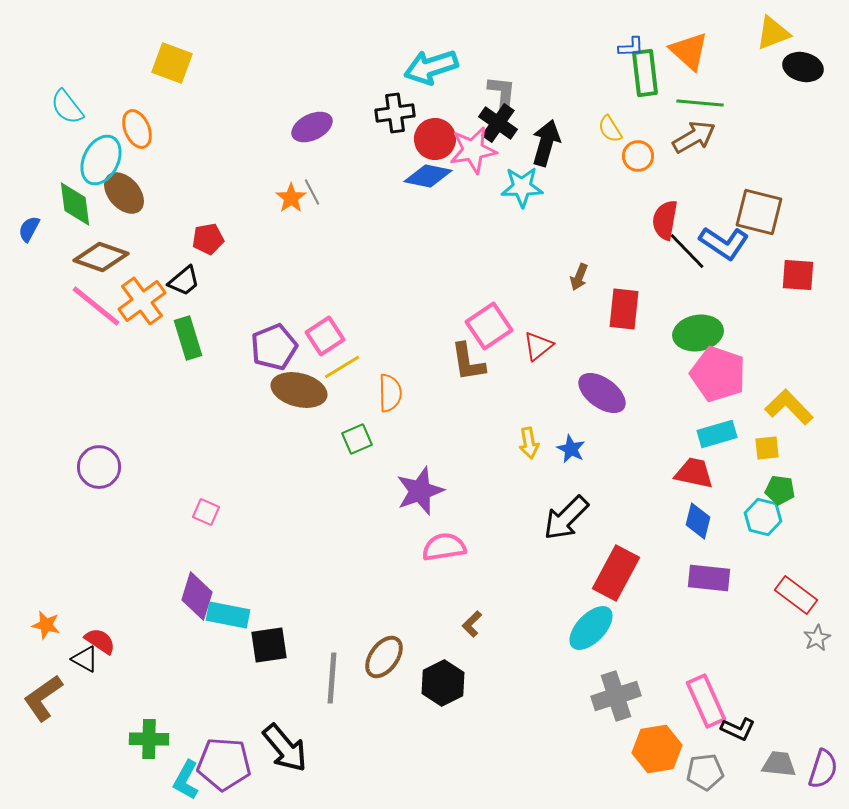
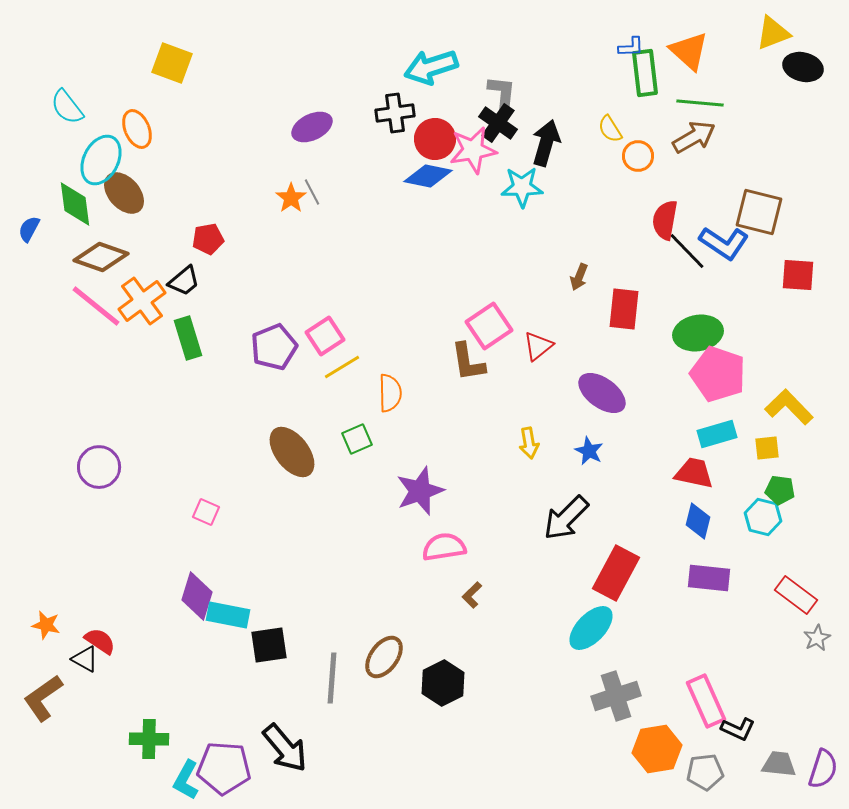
brown ellipse at (299, 390): moved 7 px left, 62 px down; rotated 38 degrees clockwise
blue star at (571, 449): moved 18 px right, 2 px down
brown L-shape at (472, 624): moved 29 px up
purple pentagon at (224, 764): moved 4 px down
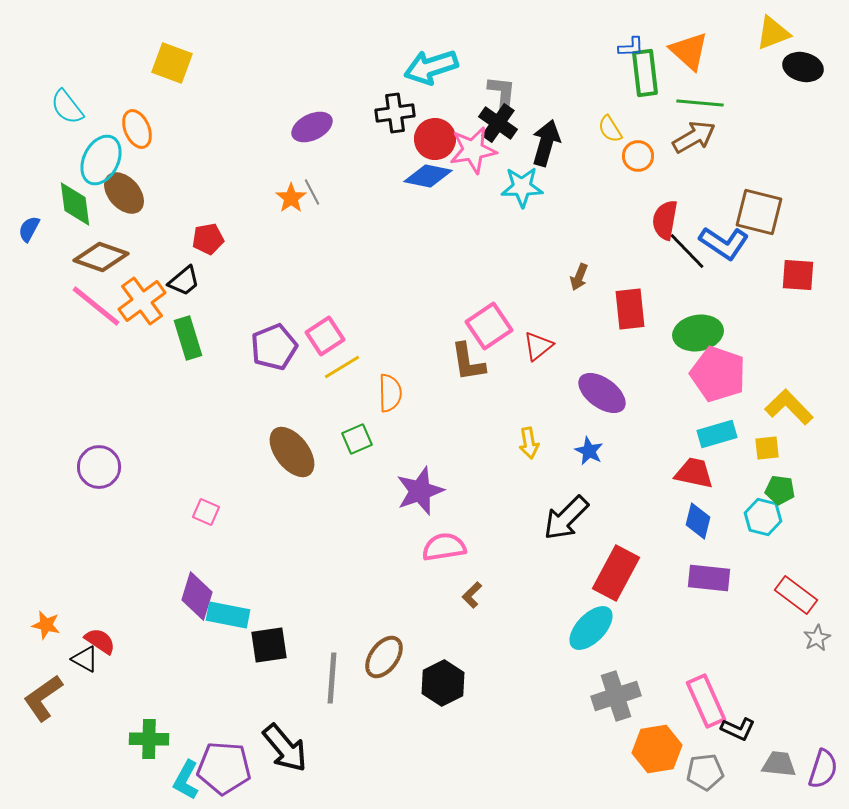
red rectangle at (624, 309): moved 6 px right; rotated 12 degrees counterclockwise
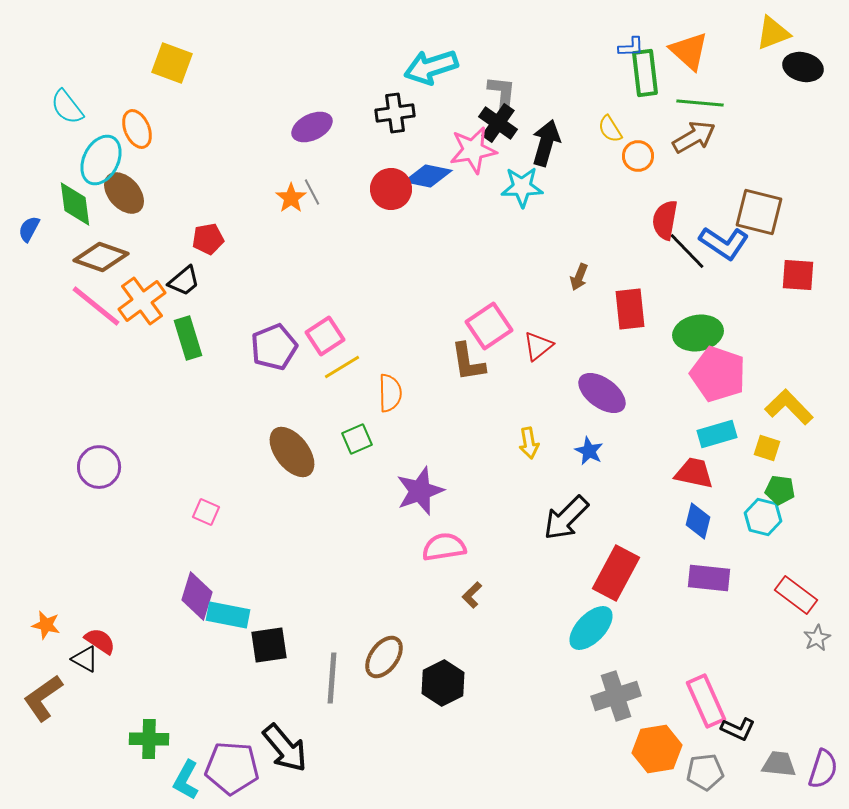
red circle at (435, 139): moved 44 px left, 50 px down
yellow square at (767, 448): rotated 24 degrees clockwise
purple pentagon at (224, 768): moved 8 px right
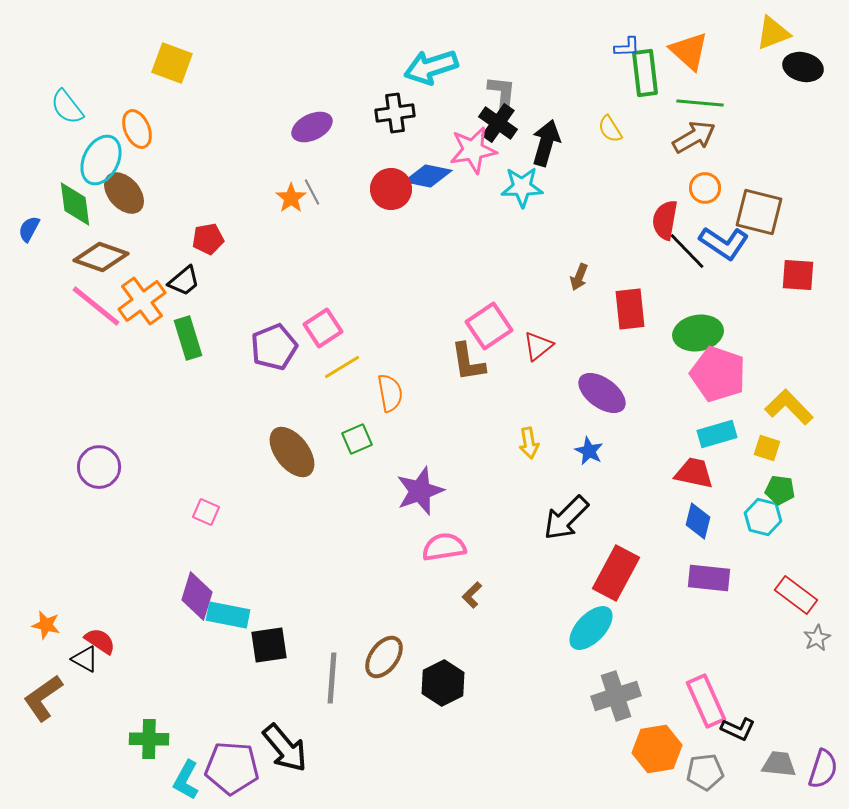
blue L-shape at (631, 47): moved 4 px left
orange circle at (638, 156): moved 67 px right, 32 px down
pink square at (325, 336): moved 2 px left, 8 px up
orange semicircle at (390, 393): rotated 9 degrees counterclockwise
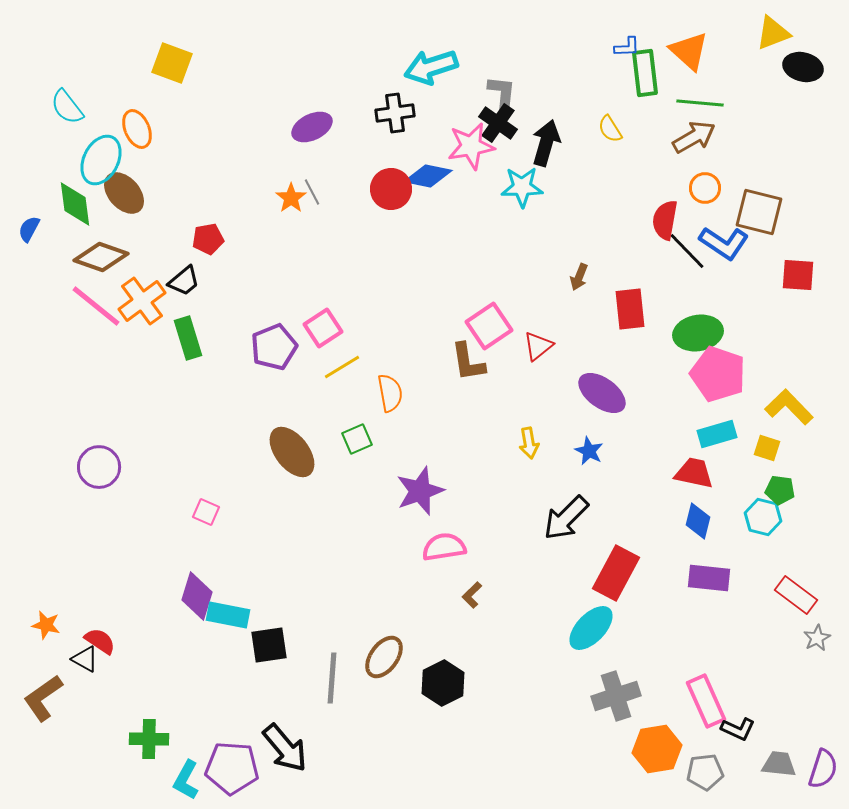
pink star at (473, 150): moved 2 px left, 4 px up
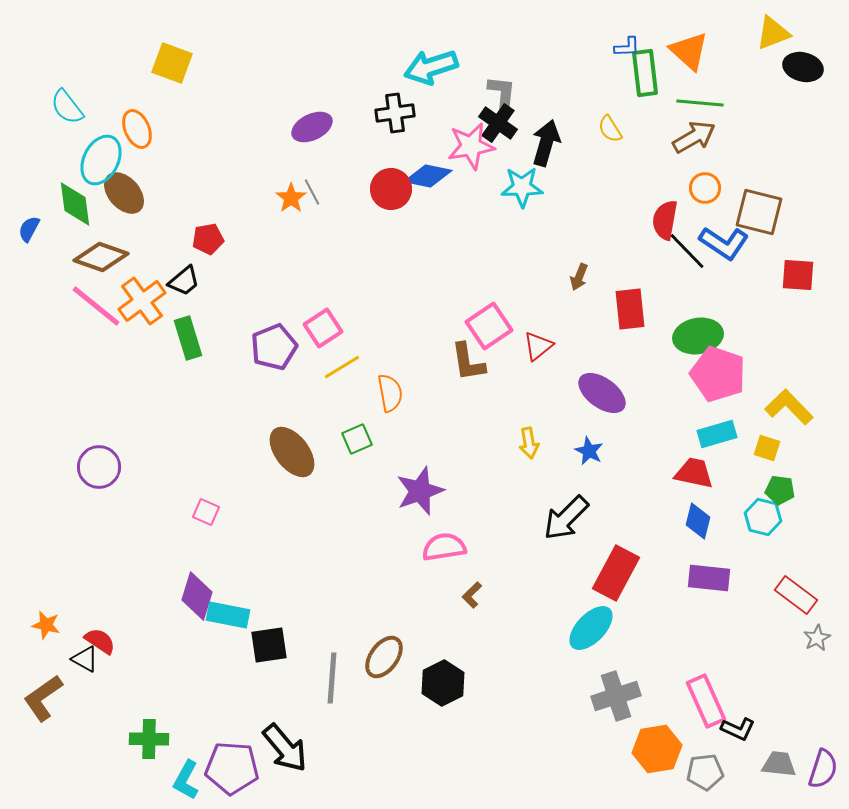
green ellipse at (698, 333): moved 3 px down
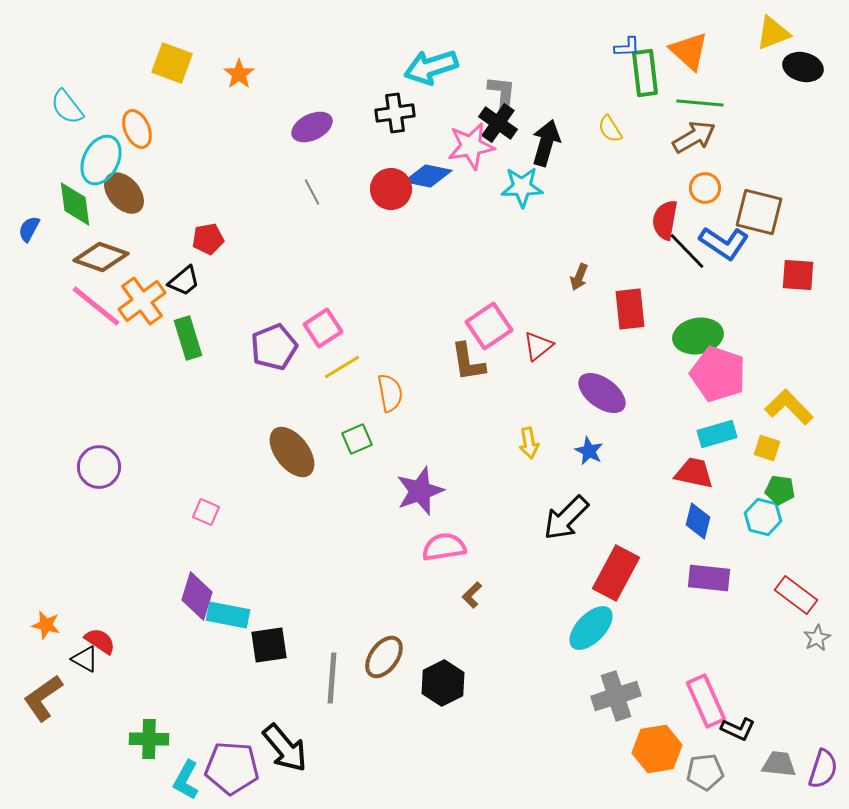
orange star at (291, 198): moved 52 px left, 124 px up
